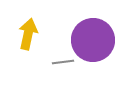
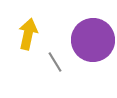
gray line: moved 8 px left; rotated 65 degrees clockwise
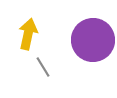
gray line: moved 12 px left, 5 px down
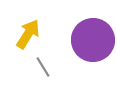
yellow arrow: rotated 20 degrees clockwise
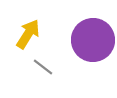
gray line: rotated 20 degrees counterclockwise
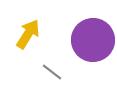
gray line: moved 9 px right, 5 px down
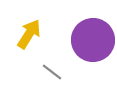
yellow arrow: moved 1 px right
